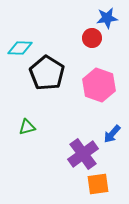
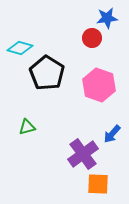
cyan diamond: rotated 15 degrees clockwise
orange square: rotated 10 degrees clockwise
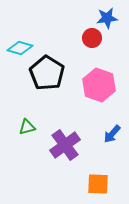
purple cross: moved 18 px left, 9 px up
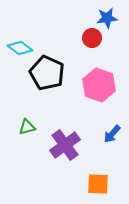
cyan diamond: rotated 20 degrees clockwise
black pentagon: rotated 8 degrees counterclockwise
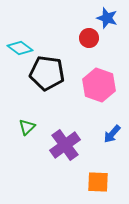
blue star: rotated 25 degrees clockwise
red circle: moved 3 px left
black pentagon: rotated 16 degrees counterclockwise
green triangle: rotated 30 degrees counterclockwise
orange square: moved 2 px up
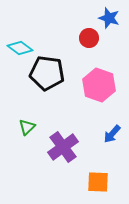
blue star: moved 2 px right
purple cross: moved 2 px left, 2 px down
